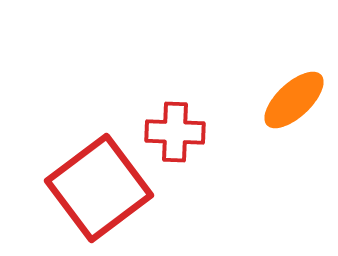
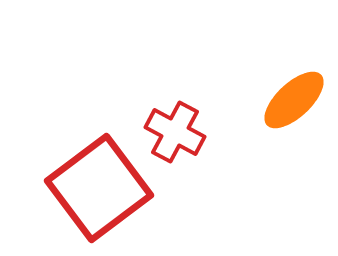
red cross: rotated 26 degrees clockwise
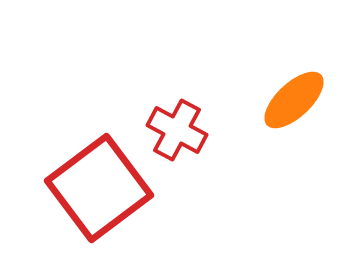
red cross: moved 2 px right, 2 px up
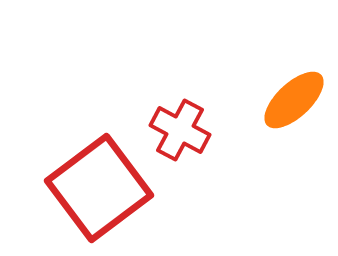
red cross: moved 3 px right
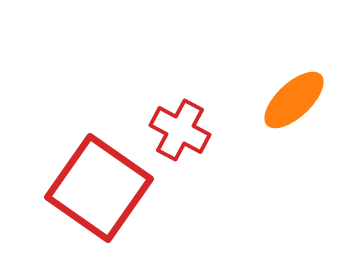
red square: rotated 18 degrees counterclockwise
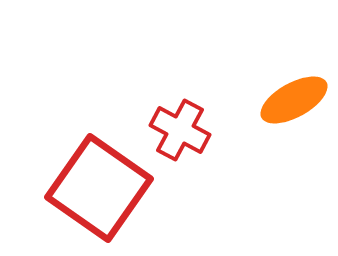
orange ellipse: rotated 14 degrees clockwise
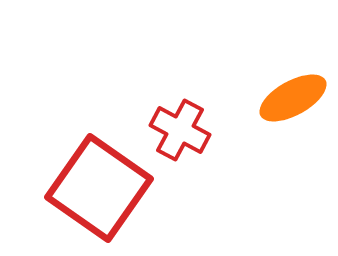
orange ellipse: moved 1 px left, 2 px up
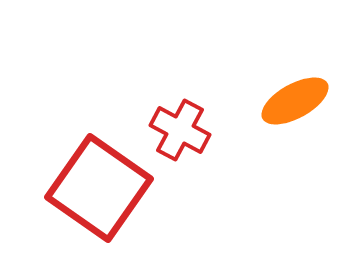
orange ellipse: moved 2 px right, 3 px down
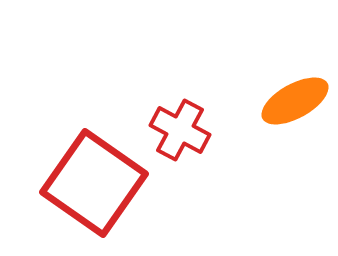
red square: moved 5 px left, 5 px up
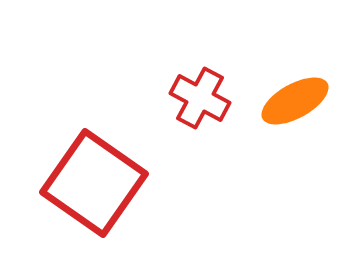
red cross: moved 20 px right, 32 px up
